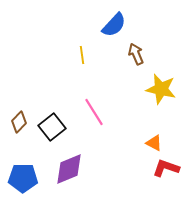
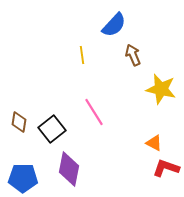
brown arrow: moved 3 px left, 1 px down
brown diamond: rotated 35 degrees counterclockwise
black square: moved 2 px down
purple diamond: rotated 56 degrees counterclockwise
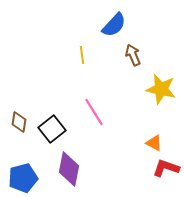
blue pentagon: rotated 16 degrees counterclockwise
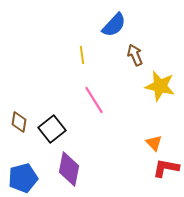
brown arrow: moved 2 px right
yellow star: moved 1 px left, 3 px up
pink line: moved 12 px up
orange triangle: rotated 18 degrees clockwise
red L-shape: rotated 8 degrees counterclockwise
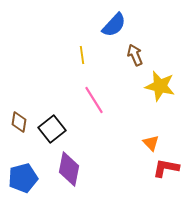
orange triangle: moved 3 px left
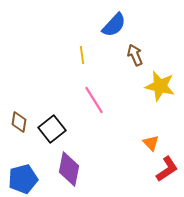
red L-shape: moved 1 px right, 1 px down; rotated 136 degrees clockwise
blue pentagon: moved 1 px down
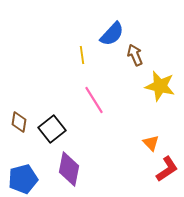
blue semicircle: moved 2 px left, 9 px down
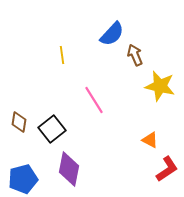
yellow line: moved 20 px left
orange triangle: moved 1 px left, 3 px up; rotated 18 degrees counterclockwise
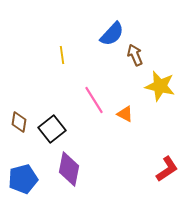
orange triangle: moved 25 px left, 26 px up
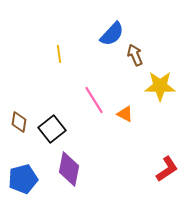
yellow line: moved 3 px left, 1 px up
yellow star: rotated 12 degrees counterclockwise
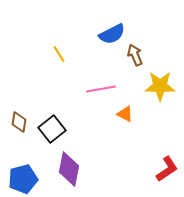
blue semicircle: rotated 20 degrees clockwise
yellow line: rotated 24 degrees counterclockwise
pink line: moved 7 px right, 11 px up; rotated 68 degrees counterclockwise
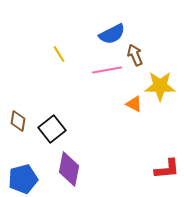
pink line: moved 6 px right, 19 px up
orange triangle: moved 9 px right, 10 px up
brown diamond: moved 1 px left, 1 px up
red L-shape: rotated 28 degrees clockwise
